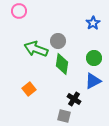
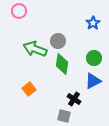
green arrow: moved 1 px left
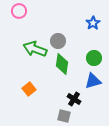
blue triangle: rotated 12 degrees clockwise
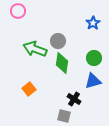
pink circle: moved 1 px left
green diamond: moved 1 px up
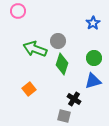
green diamond: moved 1 px down; rotated 10 degrees clockwise
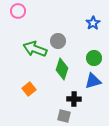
green diamond: moved 5 px down
black cross: rotated 32 degrees counterclockwise
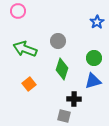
blue star: moved 4 px right, 1 px up
green arrow: moved 10 px left
orange square: moved 5 px up
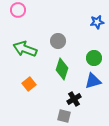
pink circle: moved 1 px up
blue star: rotated 24 degrees clockwise
black cross: rotated 32 degrees counterclockwise
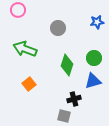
gray circle: moved 13 px up
green diamond: moved 5 px right, 4 px up
black cross: rotated 16 degrees clockwise
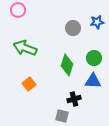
gray circle: moved 15 px right
green arrow: moved 1 px up
blue triangle: rotated 18 degrees clockwise
gray square: moved 2 px left
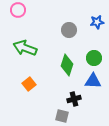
gray circle: moved 4 px left, 2 px down
